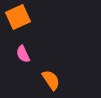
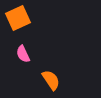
orange square: moved 1 px down
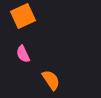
orange square: moved 5 px right, 2 px up
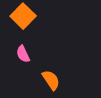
orange square: rotated 20 degrees counterclockwise
